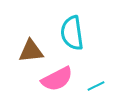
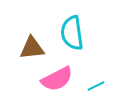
brown triangle: moved 1 px right, 3 px up
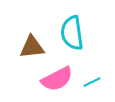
brown triangle: moved 1 px up
cyan line: moved 4 px left, 4 px up
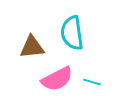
cyan line: rotated 42 degrees clockwise
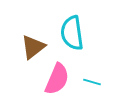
brown triangle: moved 1 px right; rotated 32 degrees counterclockwise
pink semicircle: rotated 40 degrees counterclockwise
